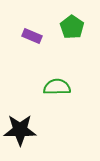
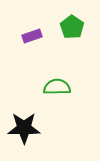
purple rectangle: rotated 42 degrees counterclockwise
black star: moved 4 px right, 2 px up
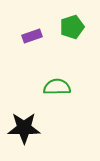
green pentagon: rotated 20 degrees clockwise
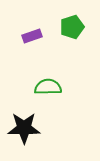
green semicircle: moved 9 px left
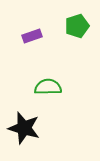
green pentagon: moved 5 px right, 1 px up
black star: rotated 16 degrees clockwise
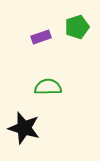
green pentagon: moved 1 px down
purple rectangle: moved 9 px right, 1 px down
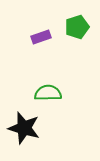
green semicircle: moved 6 px down
